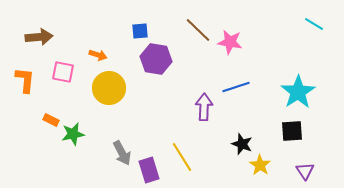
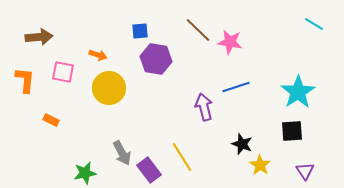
purple arrow: rotated 16 degrees counterclockwise
green star: moved 12 px right, 39 px down
purple rectangle: rotated 20 degrees counterclockwise
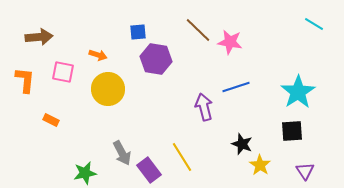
blue square: moved 2 px left, 1 px down
yellow circle: moved 1 px left, 1 px down
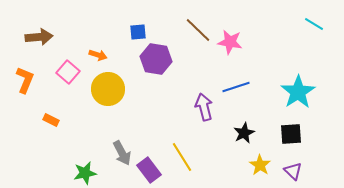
pink square: moved 5 px right; rotated 30 degrees clockwise
orange L-shape: rotated 16 degrees clockwise
black square: moved 1 px left, 3 px down
black star: moved 2 px right, 11 px up; rotated 25 degrees clockwise
purple triangle: moved 12 px left; rotated 12 degrees counterclockwise
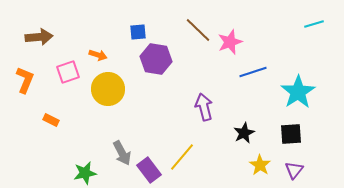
cyan line: rotated 48 degrees counterclockwise
pink star: rotated 30 degrees counterclockwise
pink square: rotated 30 degrees clockwise
blue line: moved 17 px right, 15 px up
yellow line: rotated 72 degrees clockwise
purple triangle: moved 1 px right, 1 px up; rotated 24 degrees clockwise
